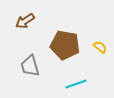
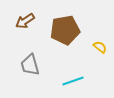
brown pentagon: moved 15 px up; rotated 20 degrees counterclockwise
gray trapezoid: moved 1 px up
cyan line: moved 3 px left, 3 px up
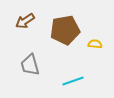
yellow semicircle: moved 5 px left, 3 px up; rotated 32 degrees counterclockwise
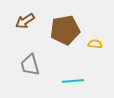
cyan line: rotated 15 degrees clockwise
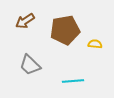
gray trapezoid: rotated 30 degrees counterclockwise
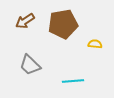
brown pentagon: moved 2 px left, 6 px up
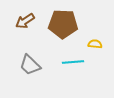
brown pentagon: rotated 12 degrees clockwise
cyan line: moved 19 px up
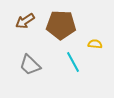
brown pentagon: moved 2 px left, 1 px down
cyan line: rotated 65 degrees clockwise
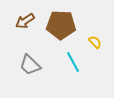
yellow semicircle: moved 2 px up; rotated 40 degrees clockwise
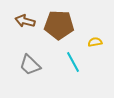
brown arrow: rotated 48 degrees clockwise
brown pentagon: moved 2 px left
yellow semicircle: rotated 56 degrees counterclockwise
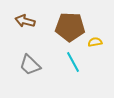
brown pentagon: moved 11 px right, 2 px down
